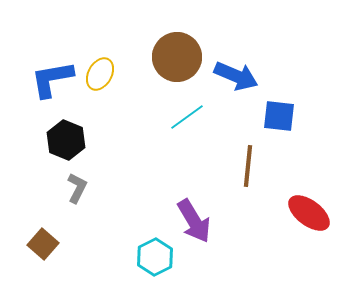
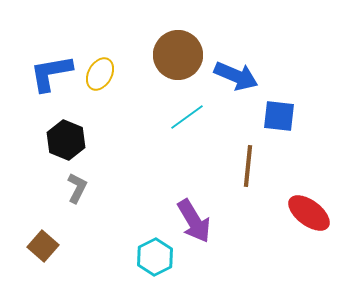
brown circle: moved 1 px right, 2 px up
blue L-shape: moved 1 px left, 6 px up
brown square: moved 2 px down
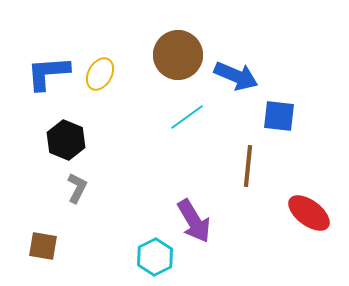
blue L-shape: moved 3 px left; rotated 6 degrees clockwise
brown square: rotated 32 degrees counterclockwise
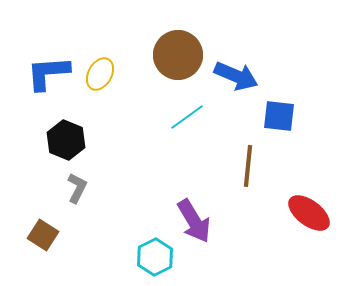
brown square: moved 11 px up; rotated 24 degrees clockwise
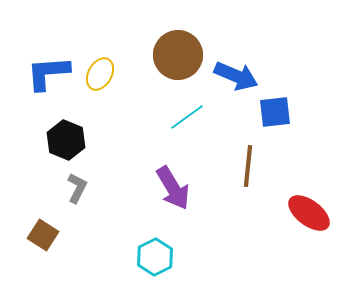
blue square: moved 4 px left, 4 px up; rotated 12 degrees counterclockwise
purple arrow: moved 21 px left, 33 px up
